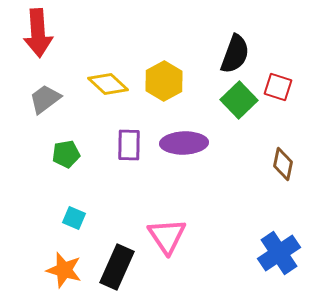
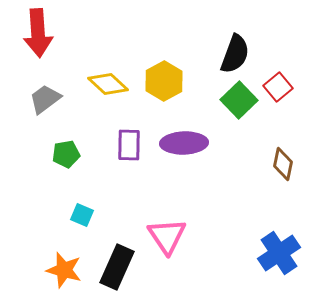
red square: rotated 32 degrees clockwise
cyan square: moved 8 px right, 3 px up
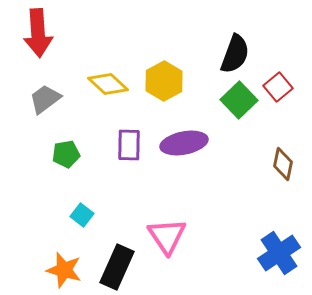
purple ellipse: rotated 9 degrees counterclockwise
cyan square: rotated 15 degrees clockwise
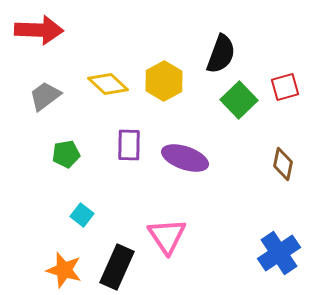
red arrow: moved 1 px right, 3 px up; rotated 84 degrees counterclockwise
black semicircle: moved 14 px left
red square: moved 7 px right; rotated 24 degrees clockwise
gray trapezoid: moved 3 px up
purple ellipse: moved 1 px right, 15 px down; rotated 30 degrees clockwise
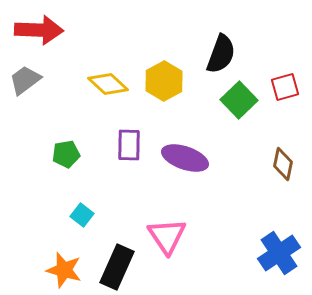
gray trapezoid: moved 20 px left, 16 px up
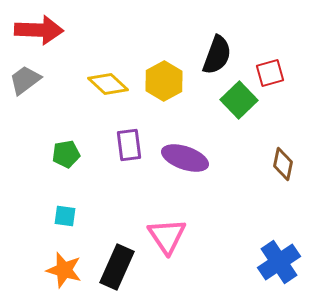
black semicircle: moved 4 px left, 1 px down
red square: moved 15 px left, 14 px up
purple rectangle: rotated 8 degrees counterclockwise
cyan square: moved 17 px left, 1 px down; rotated 30 degrees counterclockwise
blue cross: moved 9 px down
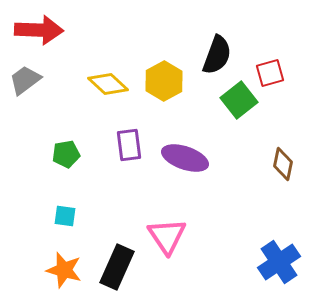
green square: rotated 6 degrees clockwise
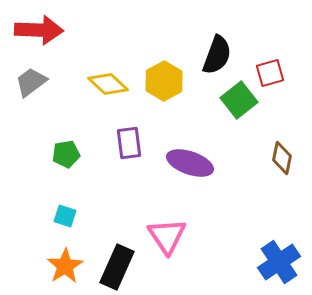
gray trapezoid: moved 6 px right, 2 px down
purple rectangle: moved 2 px up
purple ellipse: moved 5 px right, 5 px down
brown diamond: moved 1 px left, 6 px up
cyan square: rotated 10 degrees clockwise
orange star: moved 1 px right, 4 px up; rotated 24 degrees clockwise
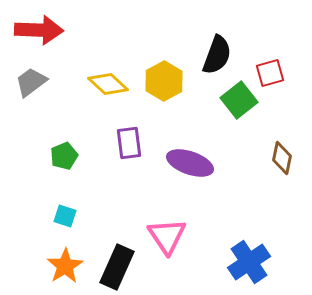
green pentagon: moved 2 px left, 2 px down; rotated 12 degrees counterclockwise
blue cross: moved 30 px left
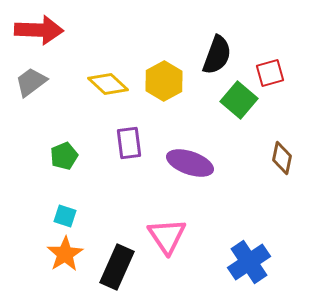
green square: rotated 12 degrees counterclockwise
orange star: moved 12 px up
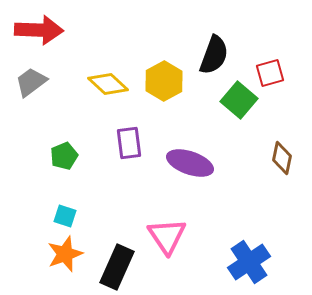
black semicircle: moved 3 px left
orange star: rotated 12 degrees clockwise
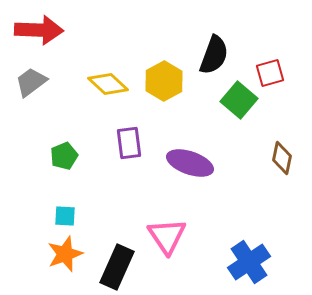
cyan square: rotated 15 degrees counterclockwise
